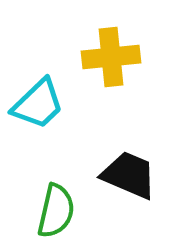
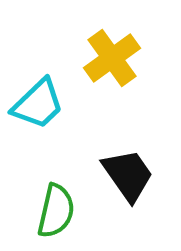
yellow cross: moved 1 px right, 1 px down; rotated 30 degrees counterclockwise
black trapezoid: moved 1 px left; rotated 32 degrees clockwise
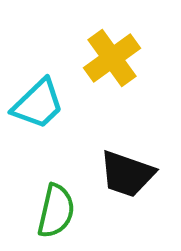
black trapezoid: moved 1 px left, 1 px up; rotated 144 degrees clockwise
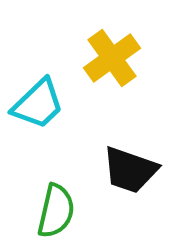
black trapezoid: moved 3 px right, 4 px up
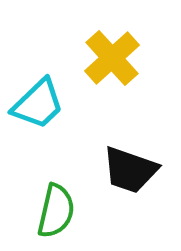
yellow cross: rotated 6 degrees counterclockwise
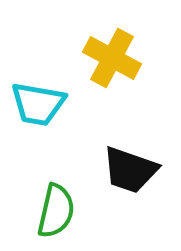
yellow cross: rotated 20 degrees counterclockwise
cyan trapezoid: rotated 54 degrees clockwise
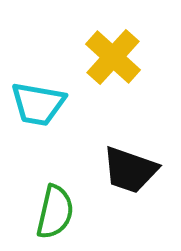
yellow cross: moved 1 px right, 1 px up; rotated 14 degrees clockwise
green semicircle: moved 1 px left, 1 px down
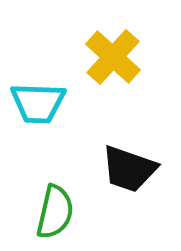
cyan trapezoid: moved 1 px up; rotated 8 degrees counterclockwise
black trapezoid: moved 1 px left, 1 px up
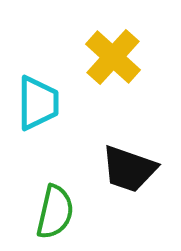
cyan trapezoid: rotated 92 degrees counterclockwise
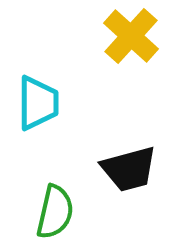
yellow cross: moved 18 px right, 21 px up
black trapezoid: rotated 34 degrees counterclockwise
